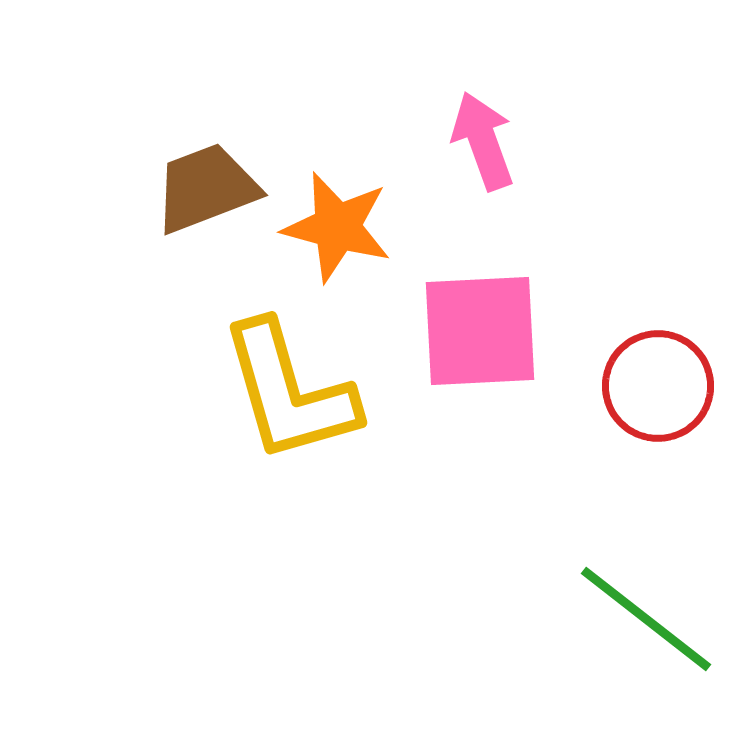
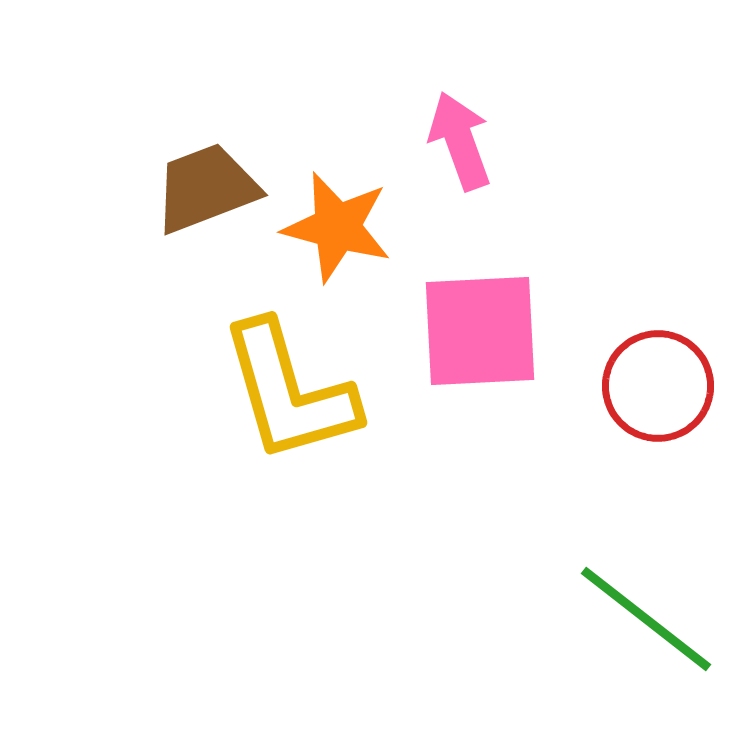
pink arrow: moved 23 px left
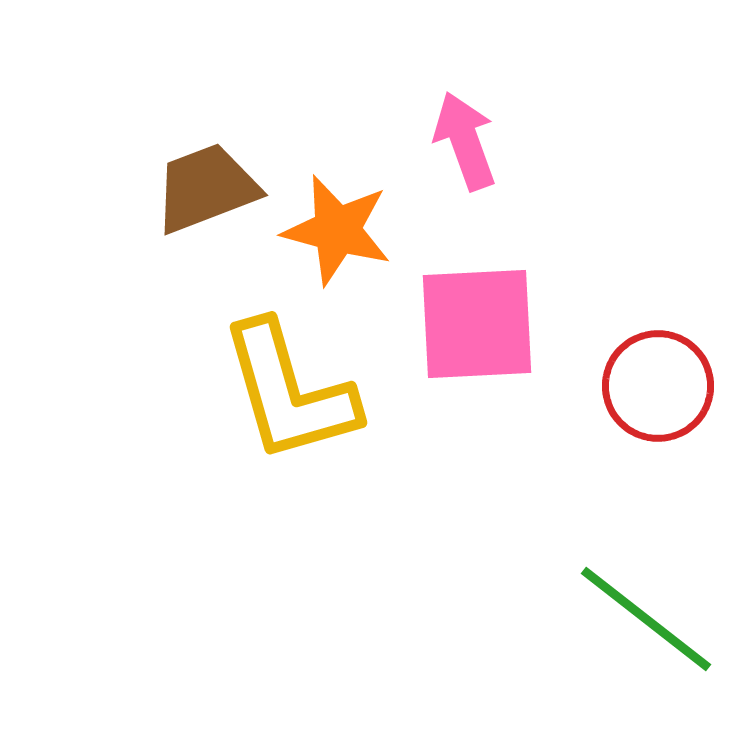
pink arrow: moved 5 px right
orange star: moved 3 px down
pink square: moved 3 px left, 7 px up
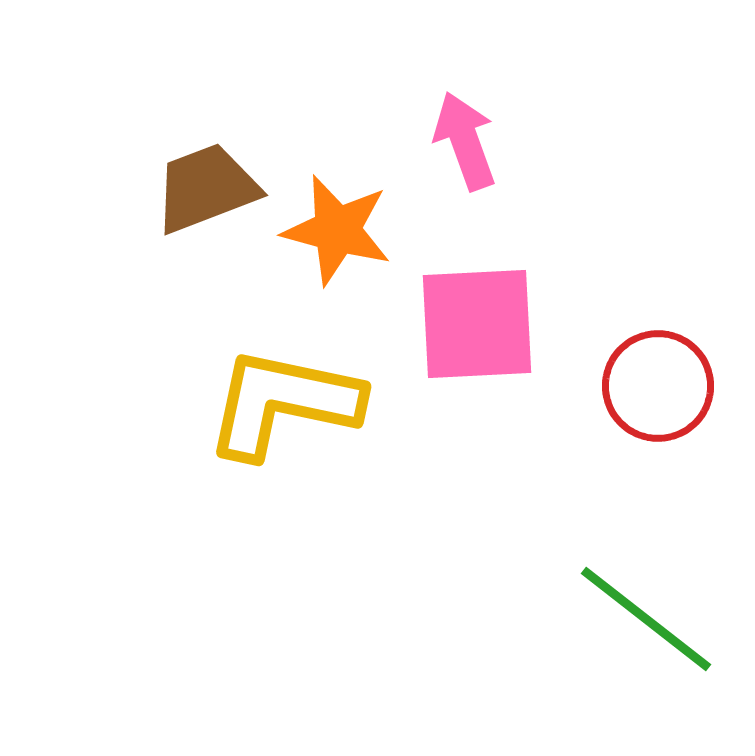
yellow L-shape: moved 6 px left, 11 px down; rotated 118 degrees clockwise
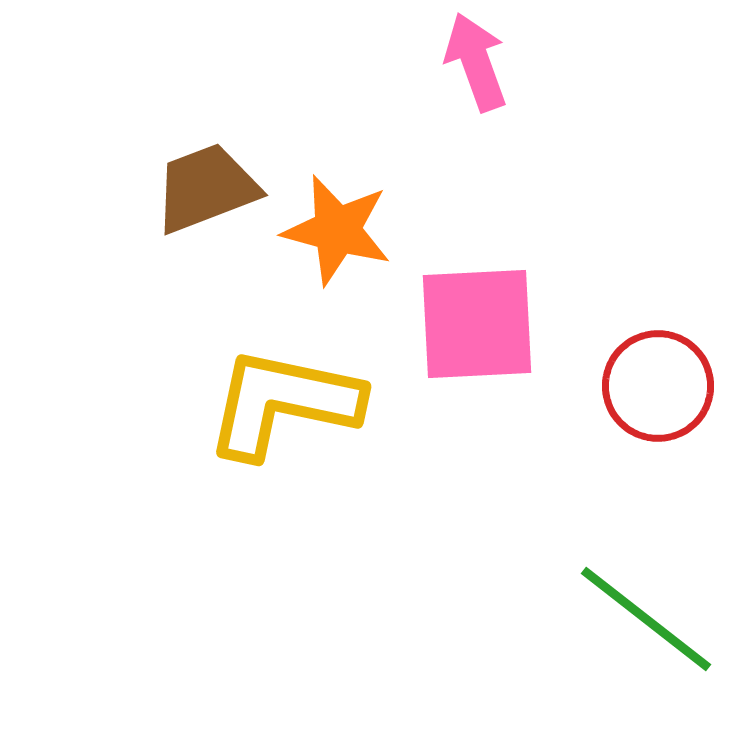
pink arrow: moved 11 px right, 79 px up
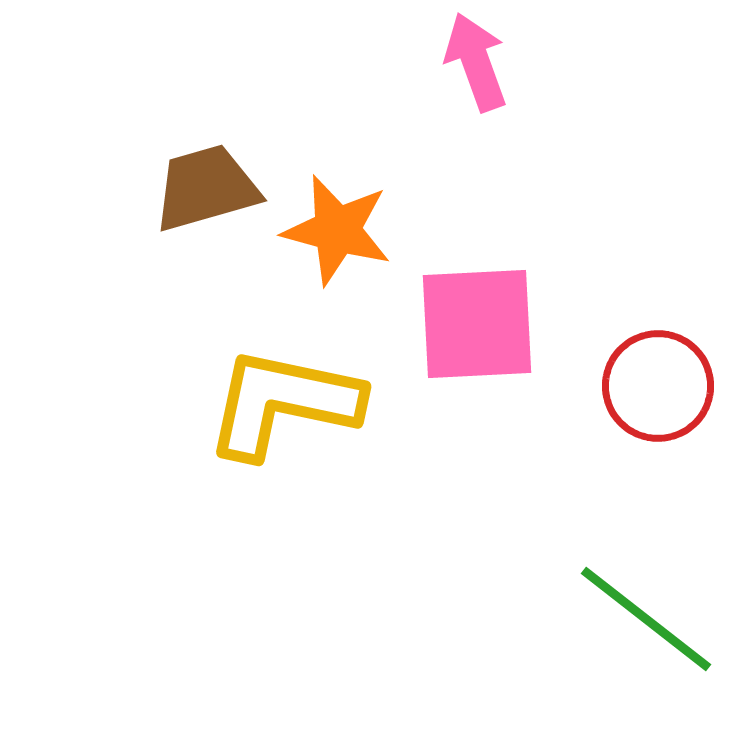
brown trapezoid: rotated 5 degrees clockwise
